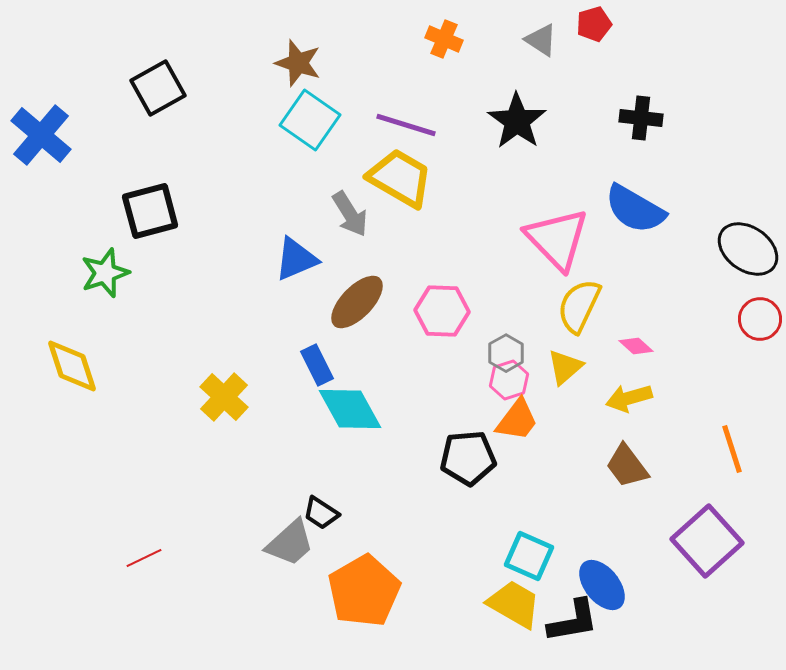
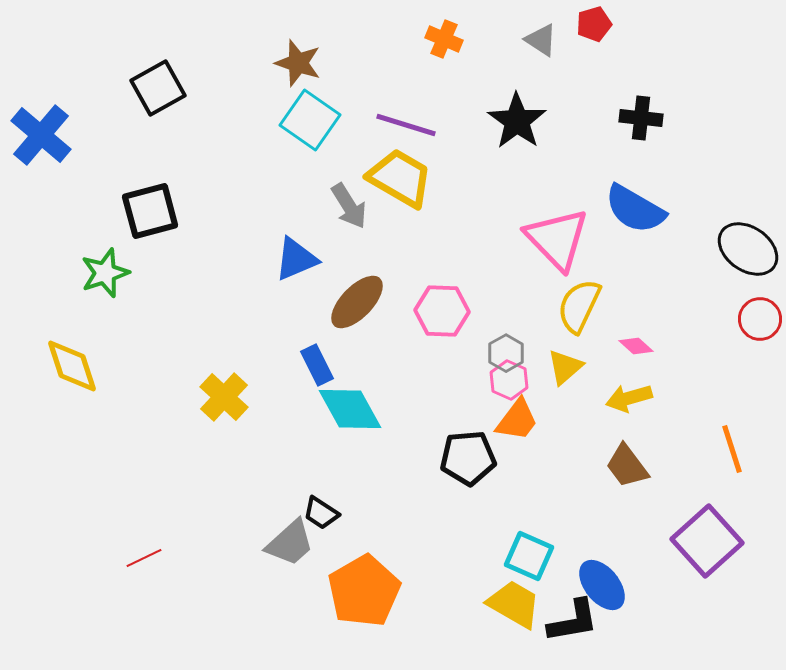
gray arrow at (350, 214): moved 1 px left, 8 px up
pink hexagon at (509, 380): rotated 18 degrees counterclockwise
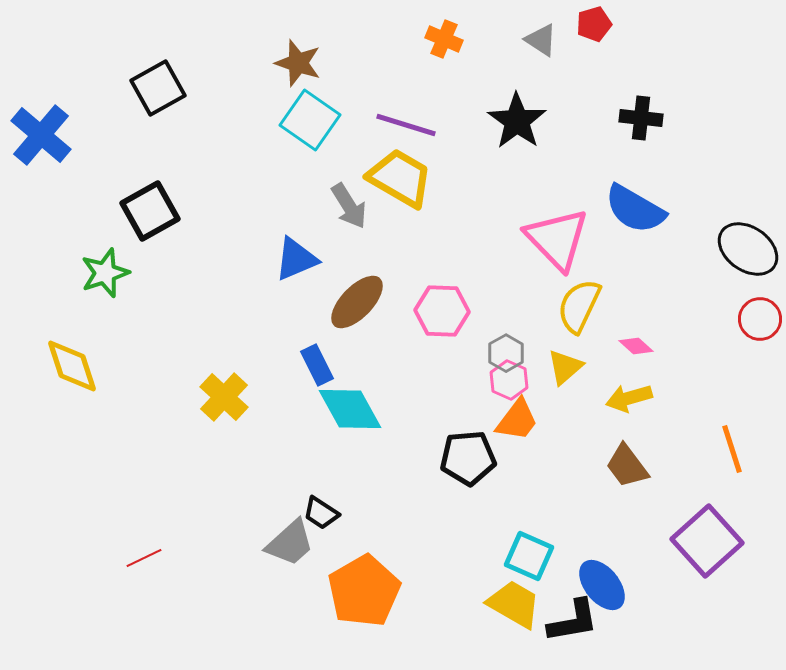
black square at (150, 211): rotated 14 degrees counterclockwise
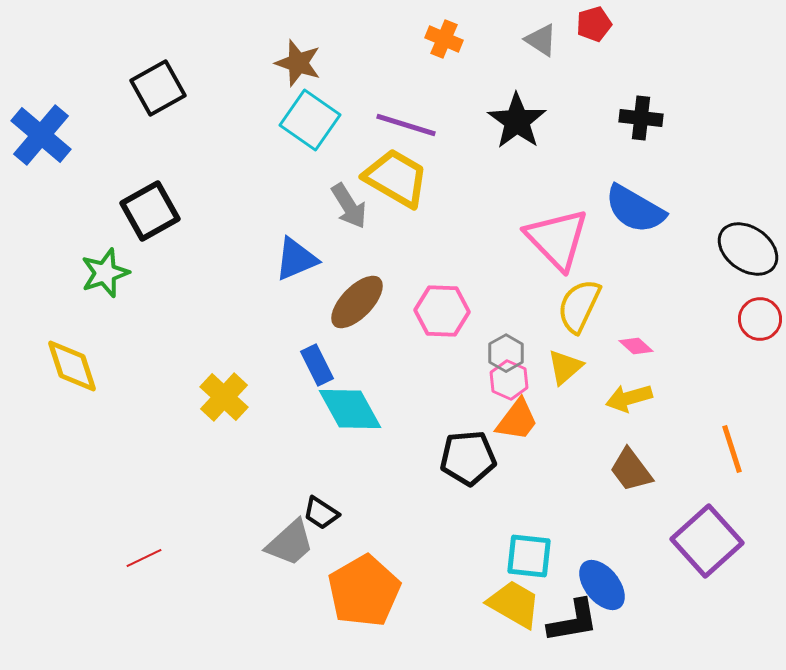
yellow trapezoid at (400, 178): moved 4 px left
brown trapezoid at (627, 466): moved 4 px right, 4 px down
cyan square at (529, 556): rotated 18 degrees counterclockwise
